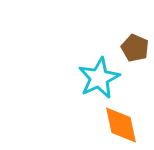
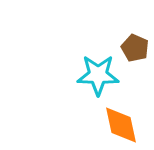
cyan star: moved 1 px left, 3 px up; rotated 27 degrees clockwise
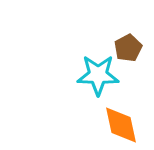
brown pentagon: moved 7 px left; rotated 20 degrees clockwise
